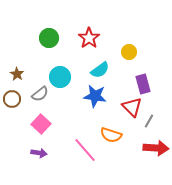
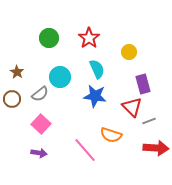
cyan semicircle: moved 3 px left, 1 px up; rotated 78 degrees counterclockwise
brown star: moved 2 px up
gray line: rotated 40 degrees clockwise
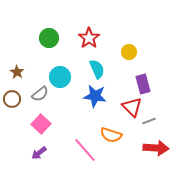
purple arrow: rotated 133 degrees clockwise
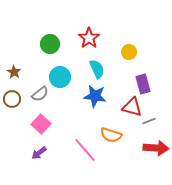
green circle: moved 1 px right, 6 px down
brown star: moved 3 px left
red triangle: rotated 30 degrees counterclockwise
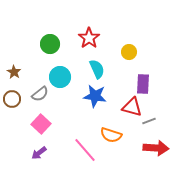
purple rectangle: rotated 18 degrees clockwise
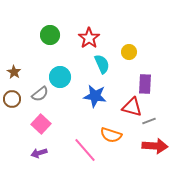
green circle: moved 9 px up
cyan semicircle: moved 5 px right, 5 px up
purple rectangle: moved 2 px right
red arrow: moved 1 px left, 2 px up
purple arrow: rotated 21 degrees clockwise
